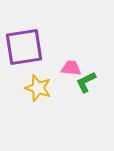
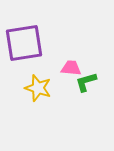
purple square: moved 4 px up
green L-shape: rotated 10 degrees clockwise
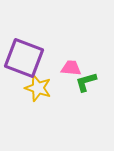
purple square: moved 15 px down; rotated 30 degrees clockwise
